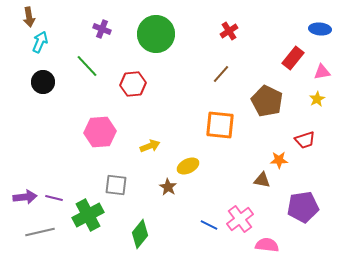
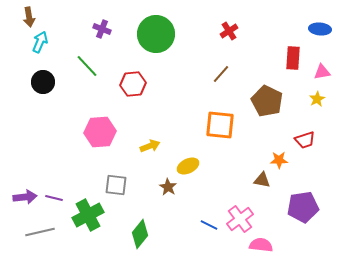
red rectangle: rotated 35 degrees counterclockwise
pink semicircle: moved 6 px left
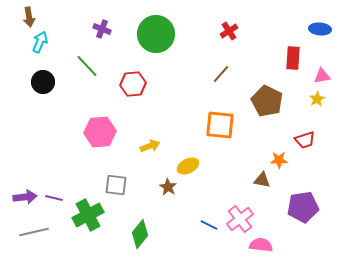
pink triangle: moved 4 px down
gray line: moved 6 px left
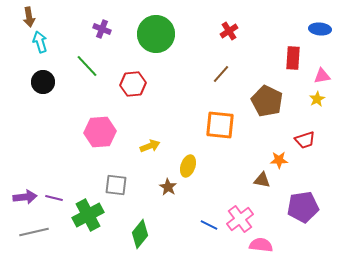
cyan arrow: rotated 40 degrees counterclockwise
yellow ellipse: rotated 45 degrees counterclockwise
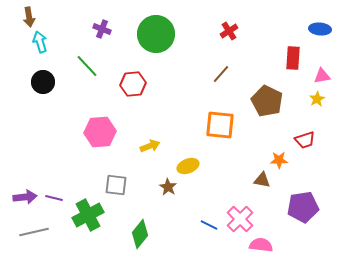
yellow ellipse: rotated 50 degrees clockwise
pink cross: rotated 8 degrees counterclockwise
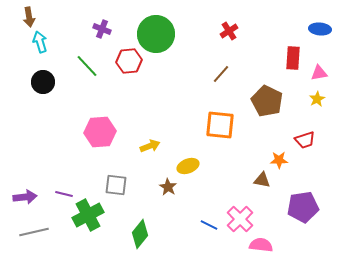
pink triangle: moved 3 px left, 3 px up
red hexagon: moved 4 px left, 23 px up
purple line: moved 10 px right, 4 px up
